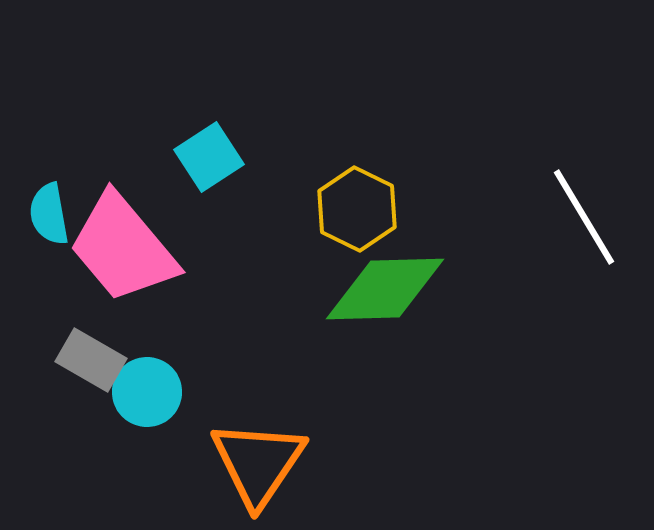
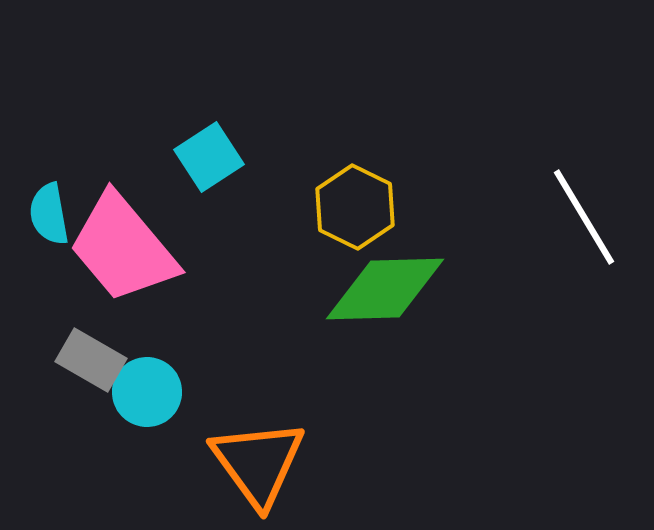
yellow hexagon: moved 2 px left, 2 px up
orange triangle: rotated 10 degrees counterclockwise
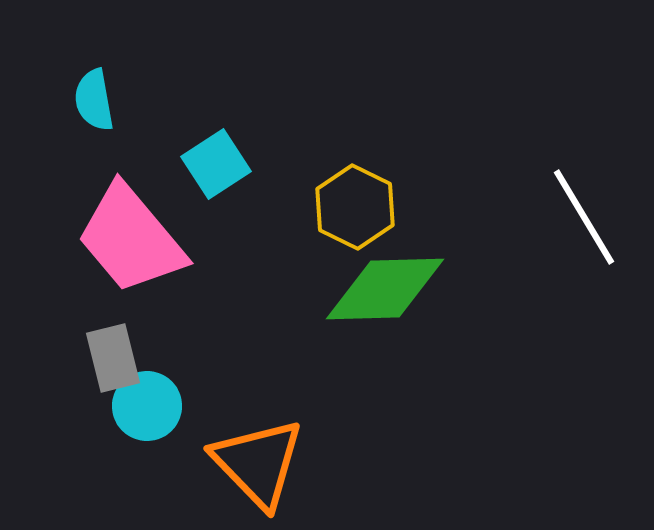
cyan square: moved 7 px right, 7 px down
cyan semicircle: moved 45 px right, 114 px up
pink trapezoid: moved 8 px right, 9 px up
gray rectangle: moved 22 px right, 2 px up; rotated 46 degrees clockwise
cyan circle: moved 14 px down
orange triangle: rotated 8 degrees counterclockwise
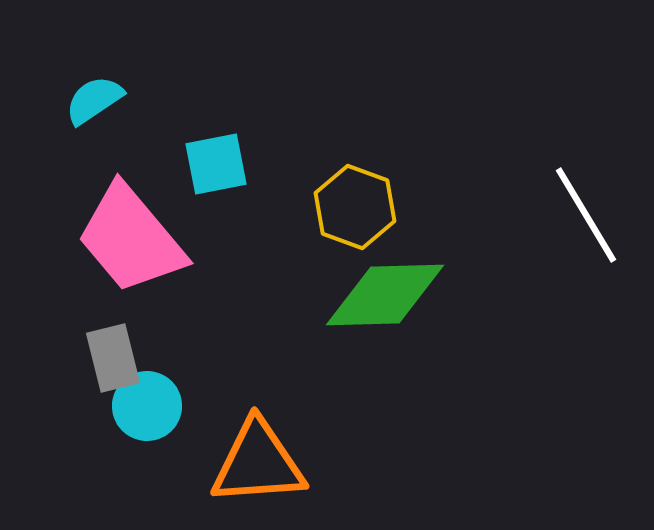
cyan semicircle: rotated 66 degrees clockwise
cyan square: rotated 22 degrees clockwise
yellow hexagon: rotated 6 degrees counterclockwise
white line: moved 2 px right, 2 px up
green diamond: moved 6 px down
orange triangle: rotated 50 degrees counterclockwise
